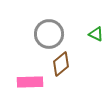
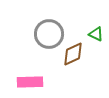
brown diamond: moved 12 px right, 10 px up; rotated 15 degrees clockwise
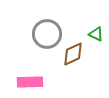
gray circle: moved 2 px left
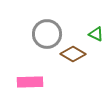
brown diamond: rotated 55 degrees clockwise
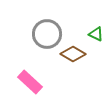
pink rectangle: rotated 45 degrees clockwise
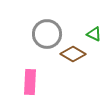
green triangle: moved 2 px left
pink rectangle: rotated 50 degrees clockwise
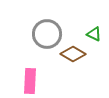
pink rectangle: moved 1 px up
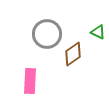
green triangle: moved 4 px right, 2 px up
brown diamond: rotated 65 degrees counterclockwise
